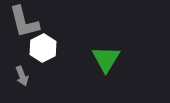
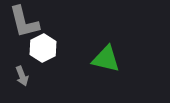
green triangle: rotated 48 degrees counterclockwise
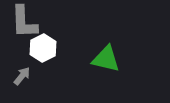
gray L-shape: rotated 12 degrees clockwise
gray arrow: rotated 120 degrees counterclockwise
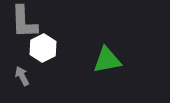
green triangle: moved 1 px right, 1 px down; rotated 24 degrees counterclockwise
gray arrow: rotated 66 degrees counterclockwise
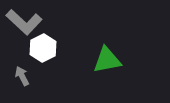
gray L-shape: rotated 45 degrees counterclockwise
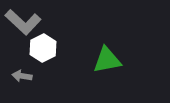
gray L-shape: moved 1 px left
gray arrow: rotated 54 degrees counterclockwise
